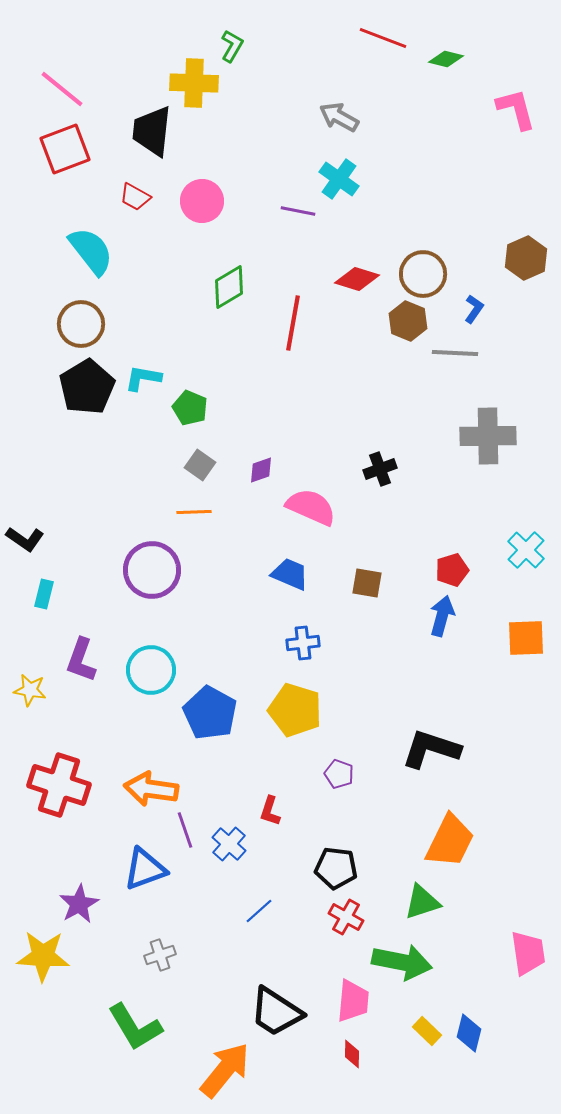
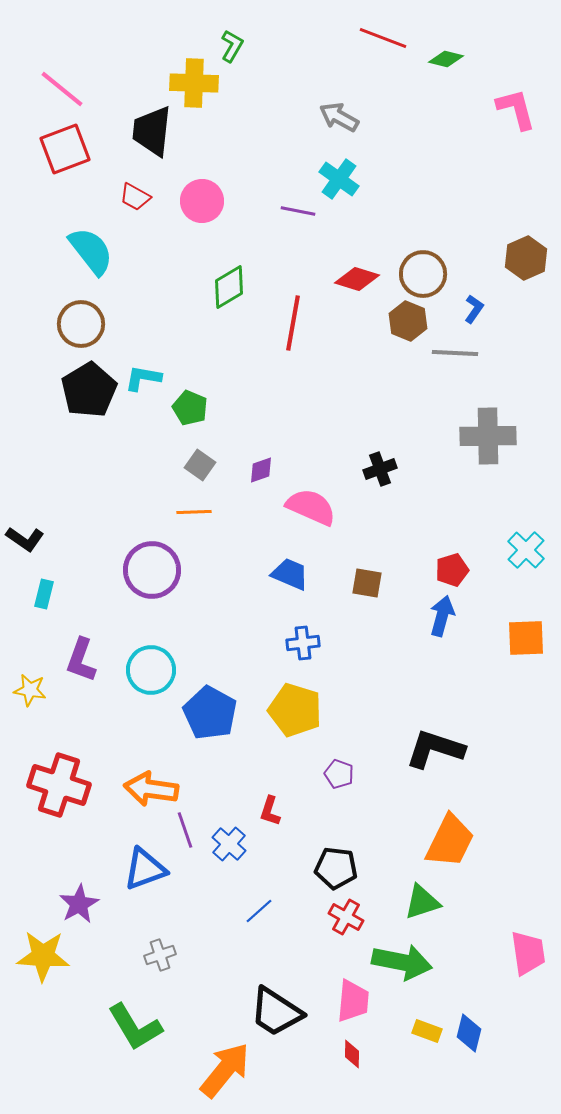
black pentagon at (87, 387): moved 2 px right, 3 px down
black L-shape at (431, 749): moved 4 px right
yellow rectangle at (427, 1031): rotated 24 degrees counterclockwise
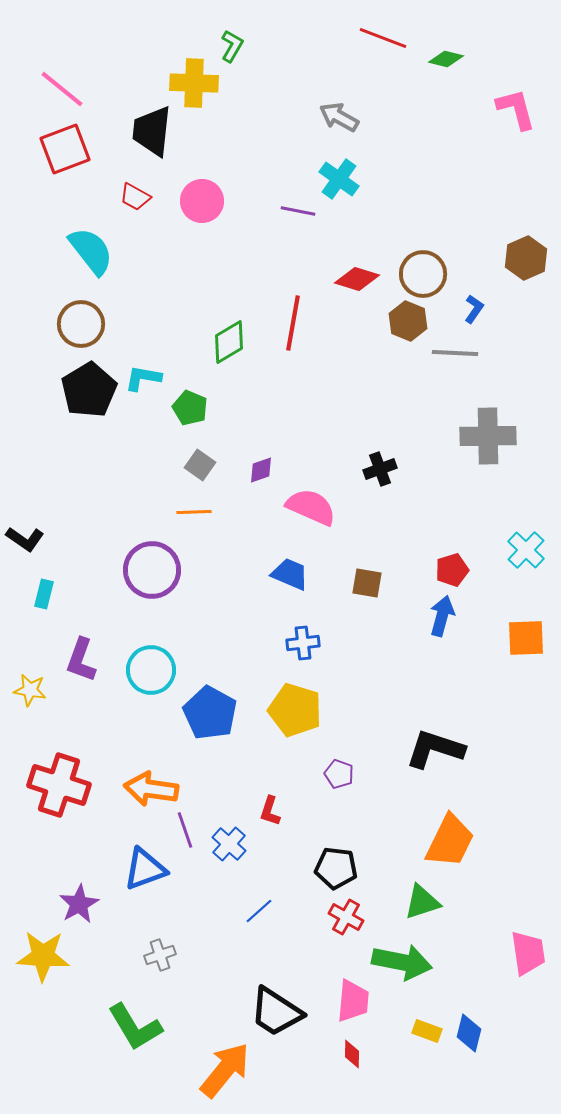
green diamond at (229, 287): moved 55 px down
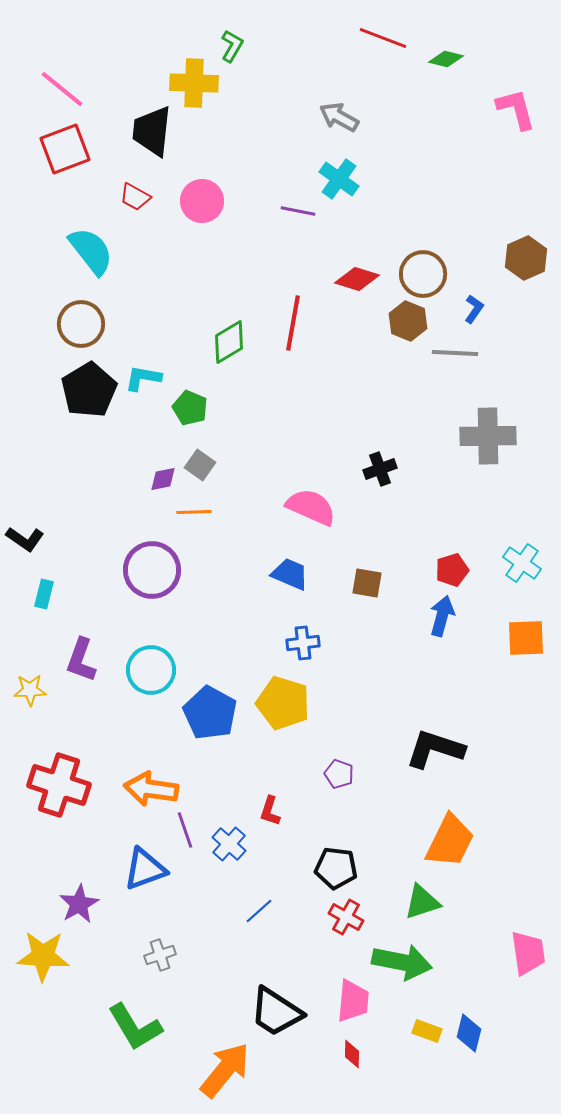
purple diamond at (261, 470): moved 98 px left, 9 px down; rotated 8 degrees clockwise
cyan cross at (526, 550): moved 4 px left, 13 px down; rotated 9 degrees counterclockwise
yellow star at (30, 690): rotated 12 degrees counterclockwise
yellow pentagon at (295, 710): moved 12 px left, 7 px up
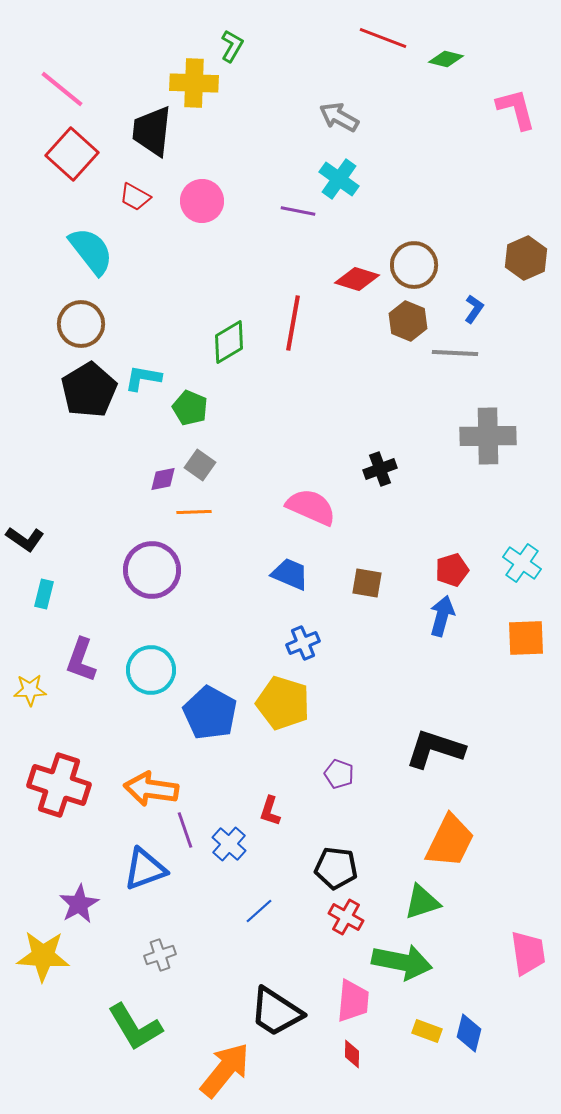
red square at (65, 149): moved 7 px right, 5 px down; rotated 27 degrees counterclockwise
brown circle at (423, 274): moved 9 px left, 9 px up
blue cross at (303, 643): rotated 16 degrees counterclockwise
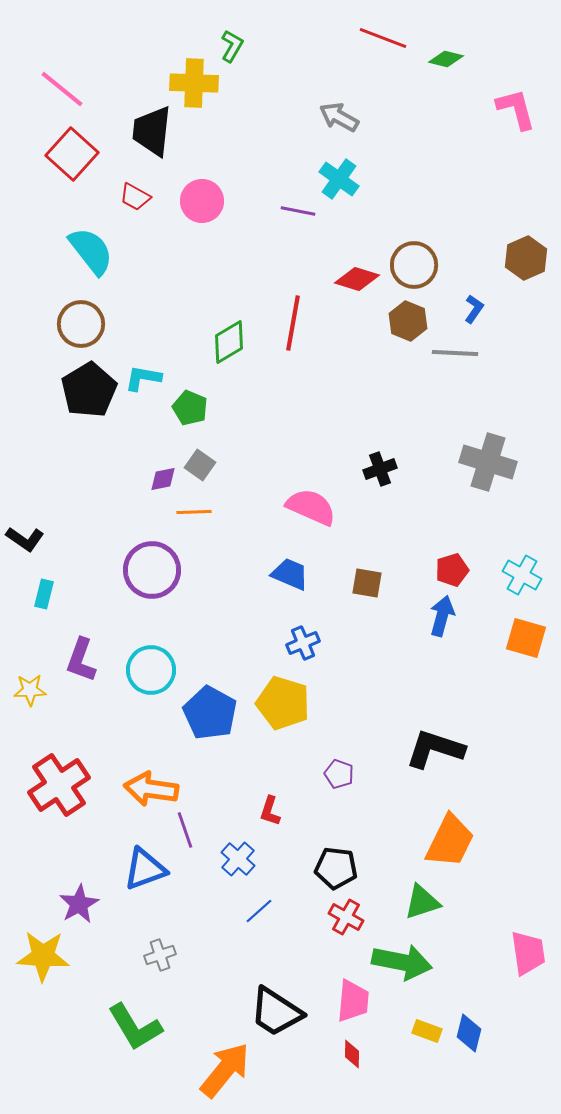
gray cross at (488, 436): moved 26 px down; rotated 18 degrees clockwise
cyan cross at (522, 563): moved 12 px down; rotated 6 degrees counterclockwise
orange square at (526, 638): rotated 18 degrees clockwise
red cross at (59, 785): rotated 38 degrees clockwise
blue cross at (229, 844): moved 9 px right, 15 px down
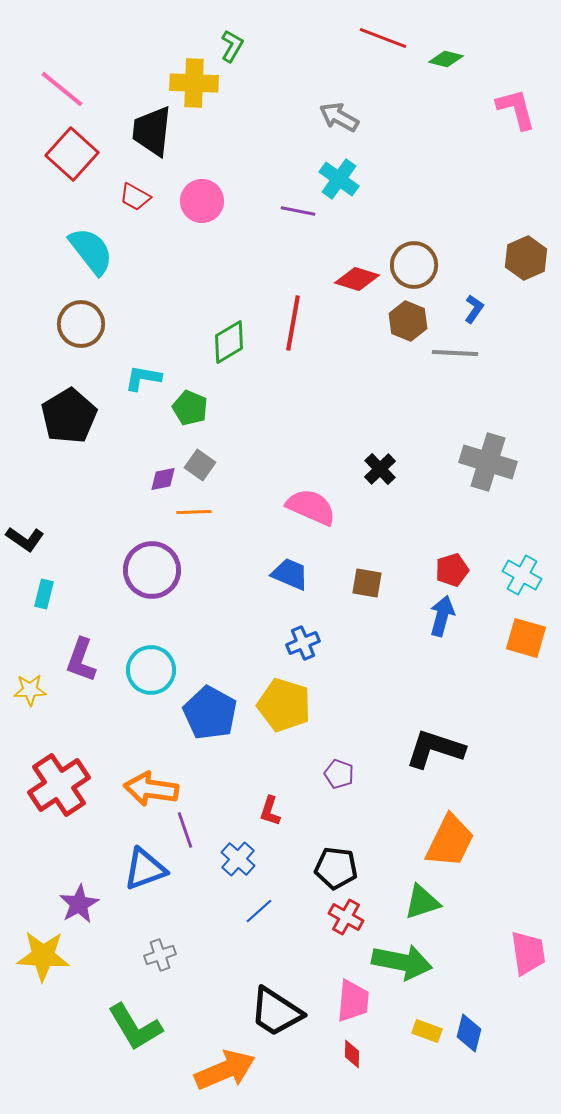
black pentagon at (89, 390): moved 20 px left, 26 px down
black cross at (380, 469): rotated 24 degrees counterclockwise
yellow pentagon at (283, 703): moved 1 px right, 2 px down
orange arrow at (225, 1070): rotated 28 degrees clockwise
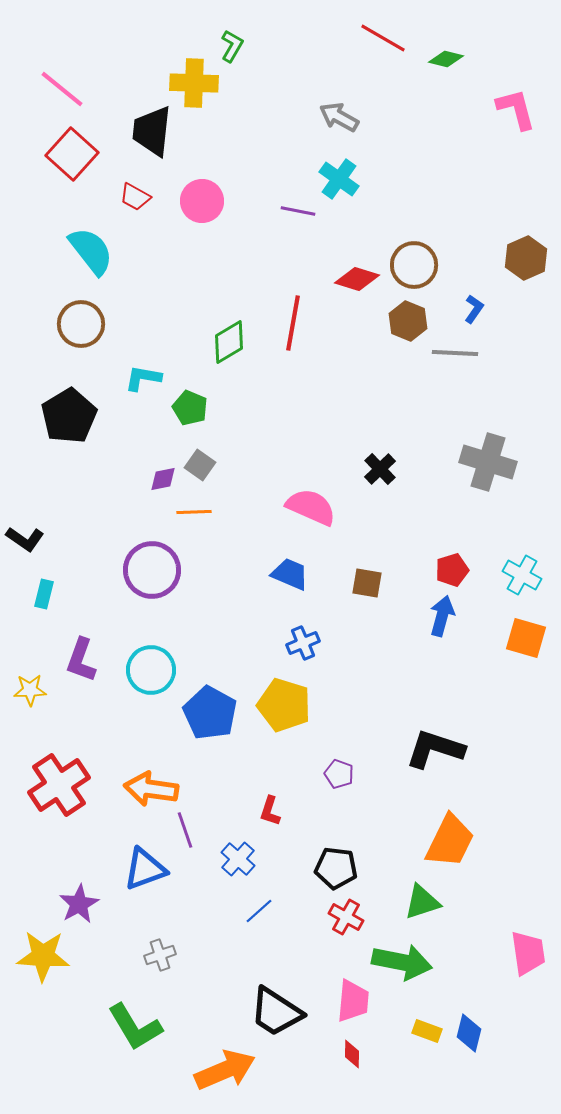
red line at (383, 38): rotated 9 degrees clockwise
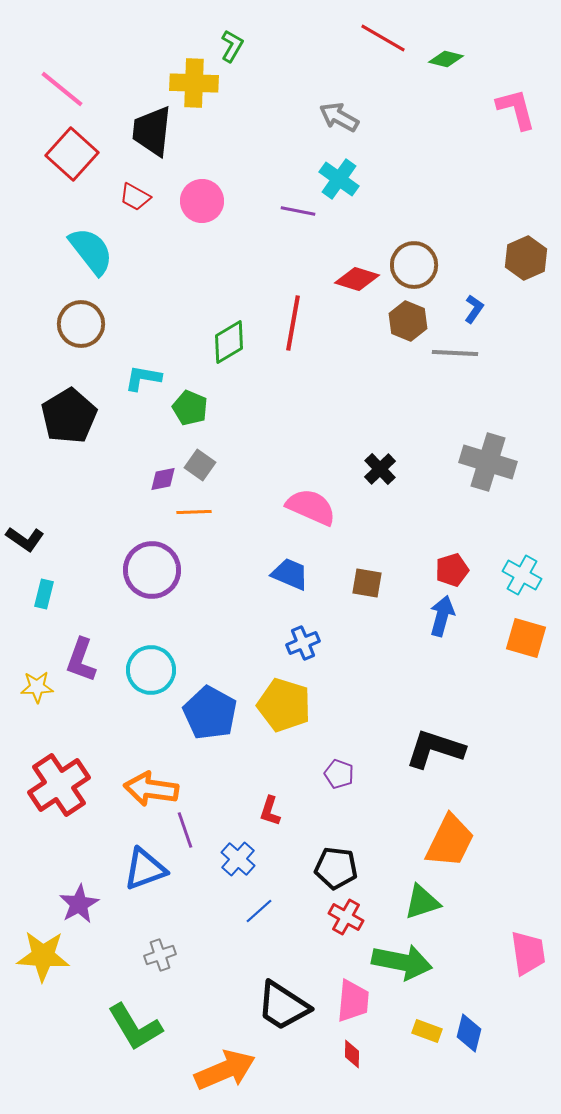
yellow star at (30, 690): moved 7 px right, 3 px up
black trapezoid at (276, 1012): moved 7 px right, 6 px up
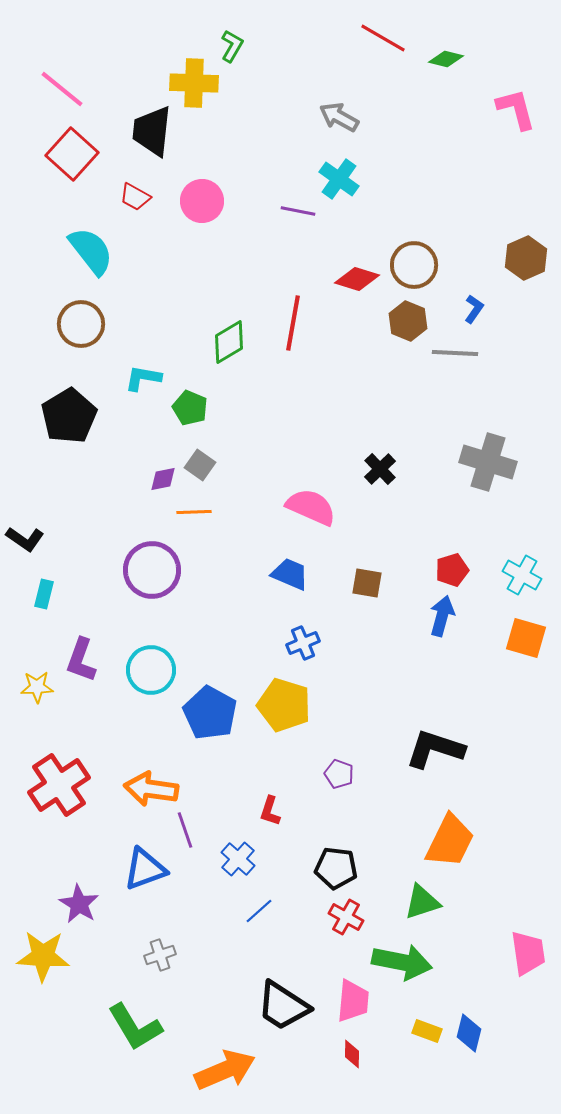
purple star at (79, 904): rotated 12 degrees counterclockwise
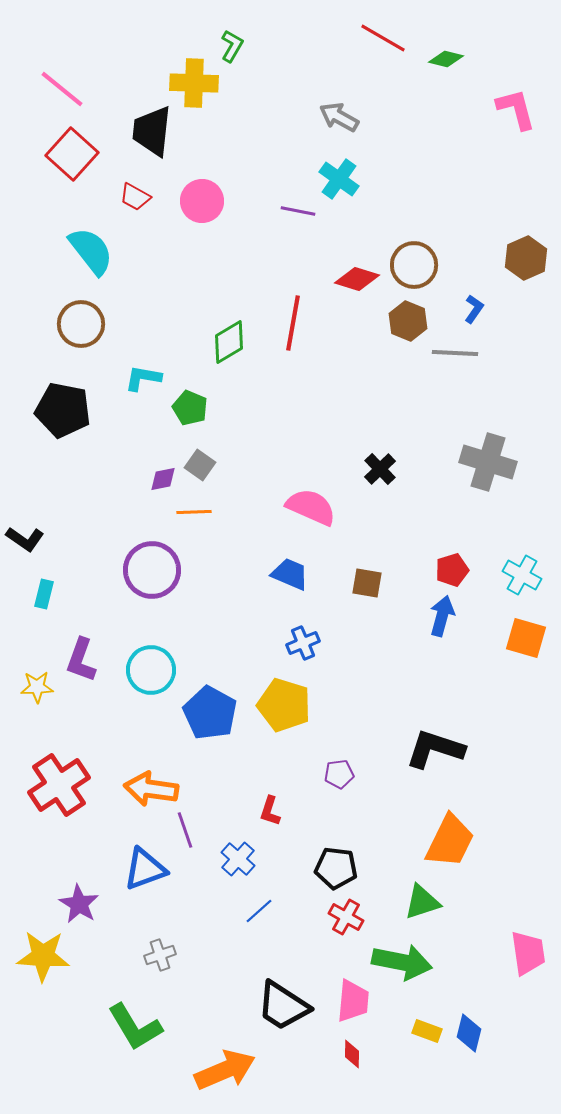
black pentagon at (69, 416): moved 6 px left, 6 px up; rotated 30 degrees counterclockwise
purple pentagon at (339, 774): rotated 28 degrees counterclockwise
